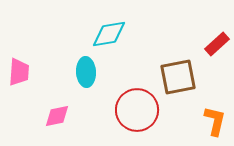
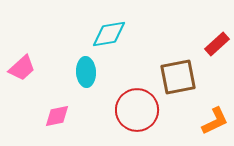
pink trapezoid: moved 3 px right, 4 px up; rotated 44 degrees clockwise
orange L-shape: rotated 52 degrees clockwise
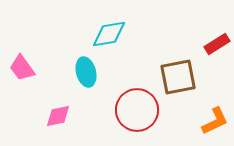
red rectangle: rotated 10 degrees clockwise
pink trapezoid: rotated 96 degrees clockwise
cyan ellipse: rotated 12 degrees counterclockwise
pink diamond: moved 1 px right
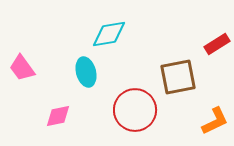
red circle: moved 2 px left
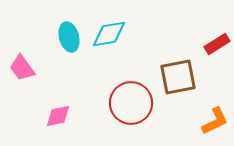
cyan ellipse: moved 17 px left, 35 px up
red circle: moved 4 px left, 7 px up
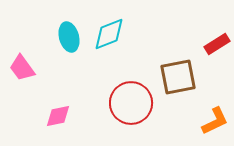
cyan diamond: rotated 12 degrees counterclockwise
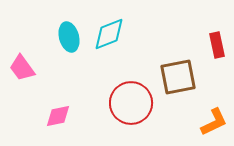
red rectangle: moved 1 px down; rotated 70 degrees counterclockwise
orange L-shape: moved 1 px left, 1 px down
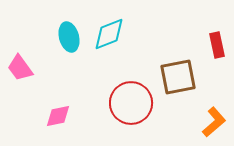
pink trapezoid: moved 2 px left
orange L-shape: rotated 16 degrees counterclockwise
